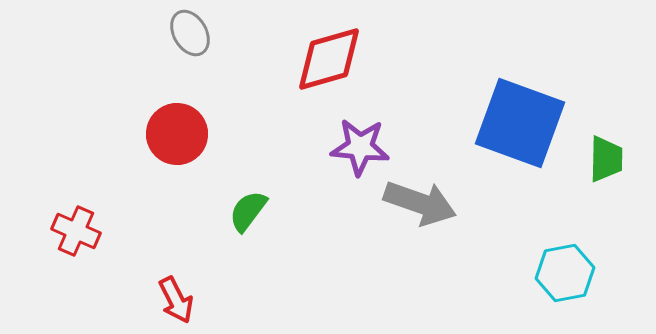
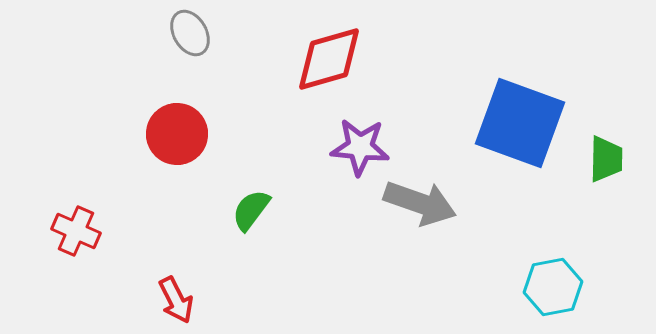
green semicircle: moved 3 px right, 1 px up
cyan hexagon: moved 12 px left, 14 px down
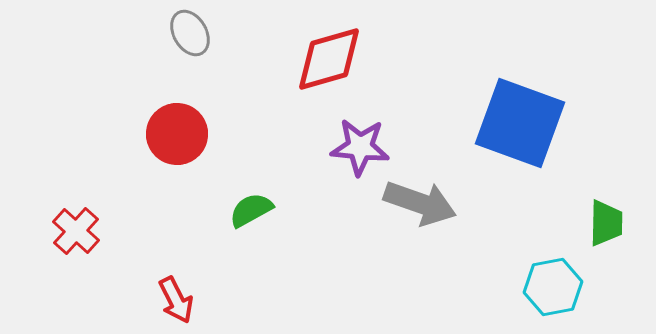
green trapezoid: moved 64 px down
green semicircle: rotated 24 degrees clockwise
red cross: rotated 18 degrees clockwise
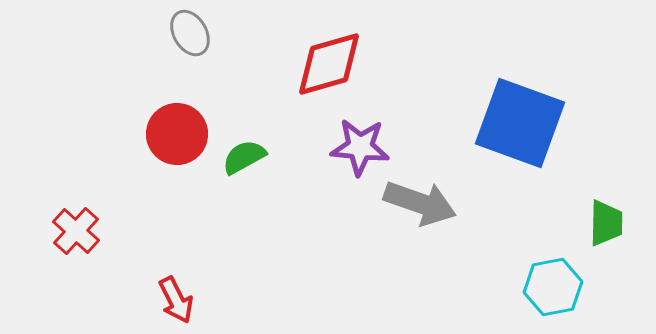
red diamond: moved 5 px down
green semicircle: moved 7 px left, 53 px up
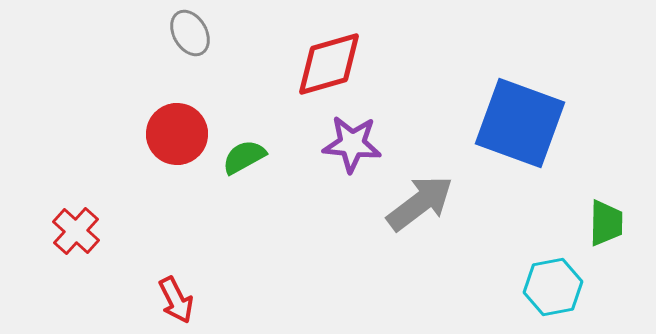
purple star: moved 8 px left, 3 px up
gray arrow: rotated 56 degrees counterclockwise
